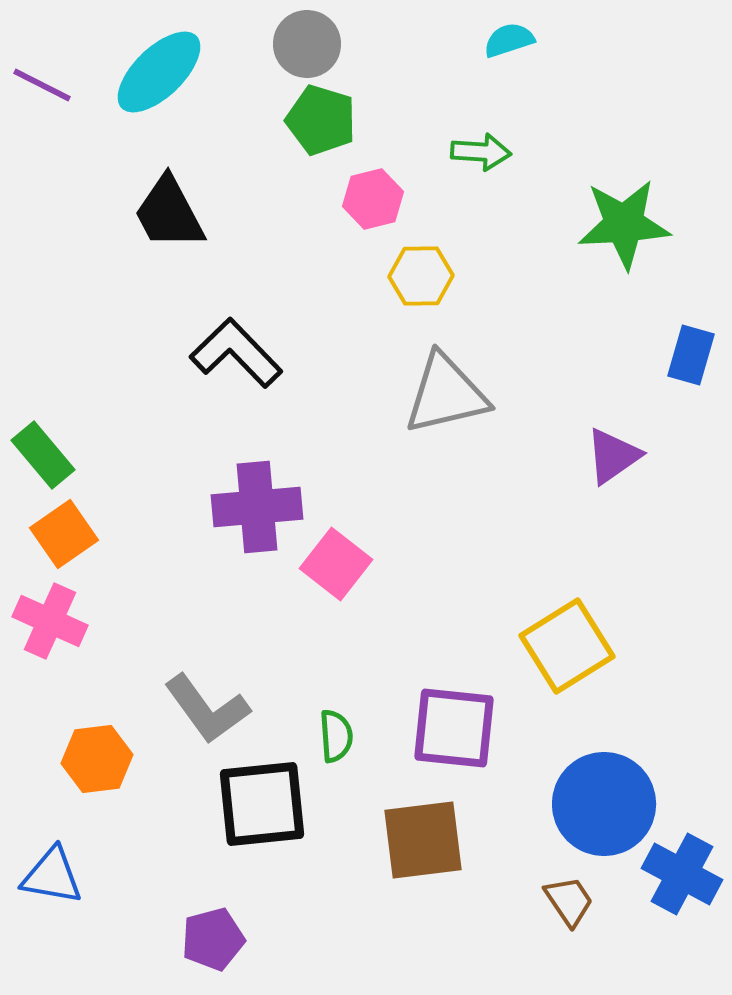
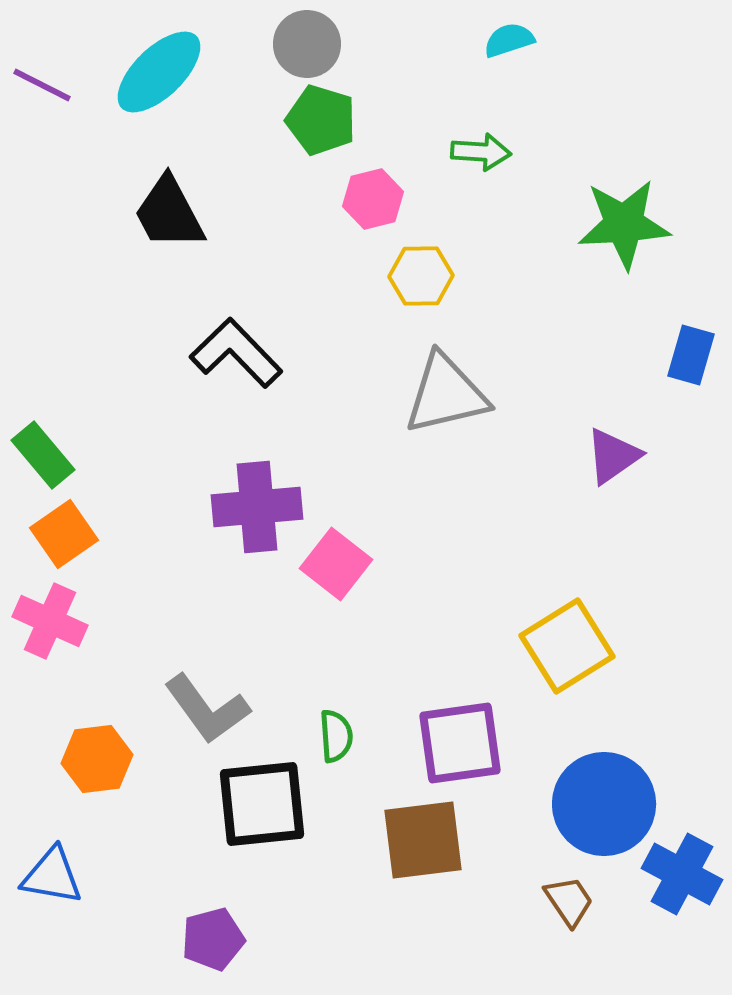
purple square: moved 6 px right, 15 px down; rotated 14 degrees counterclockwise
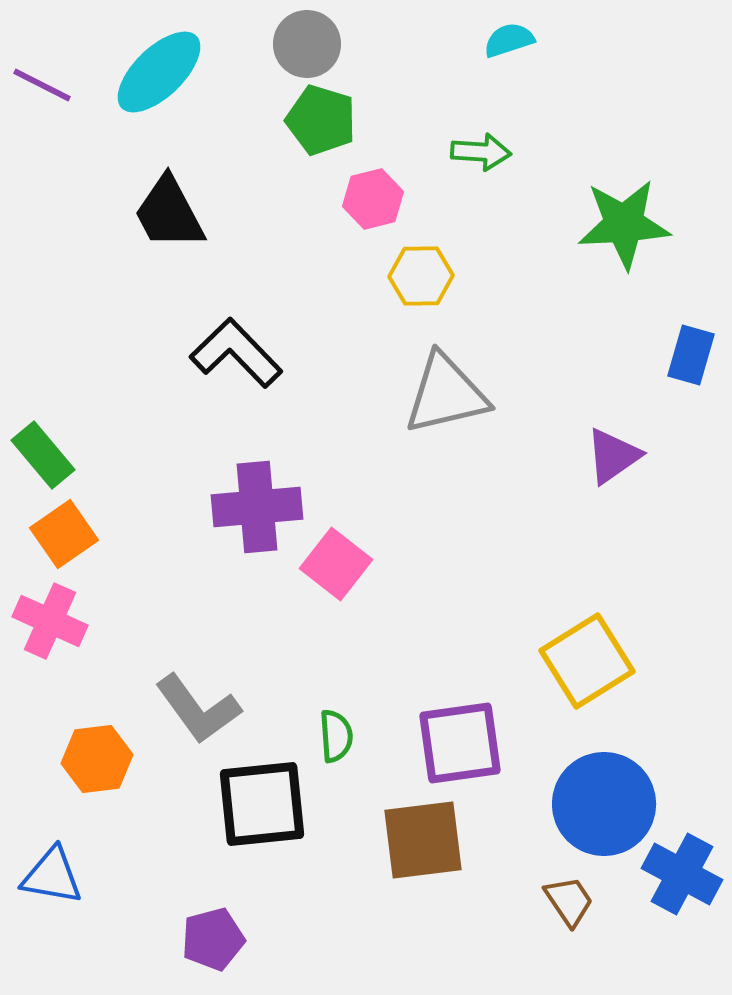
yellow square: moved 20 px right, 15 px down
gray L-shape: moved 9 px left
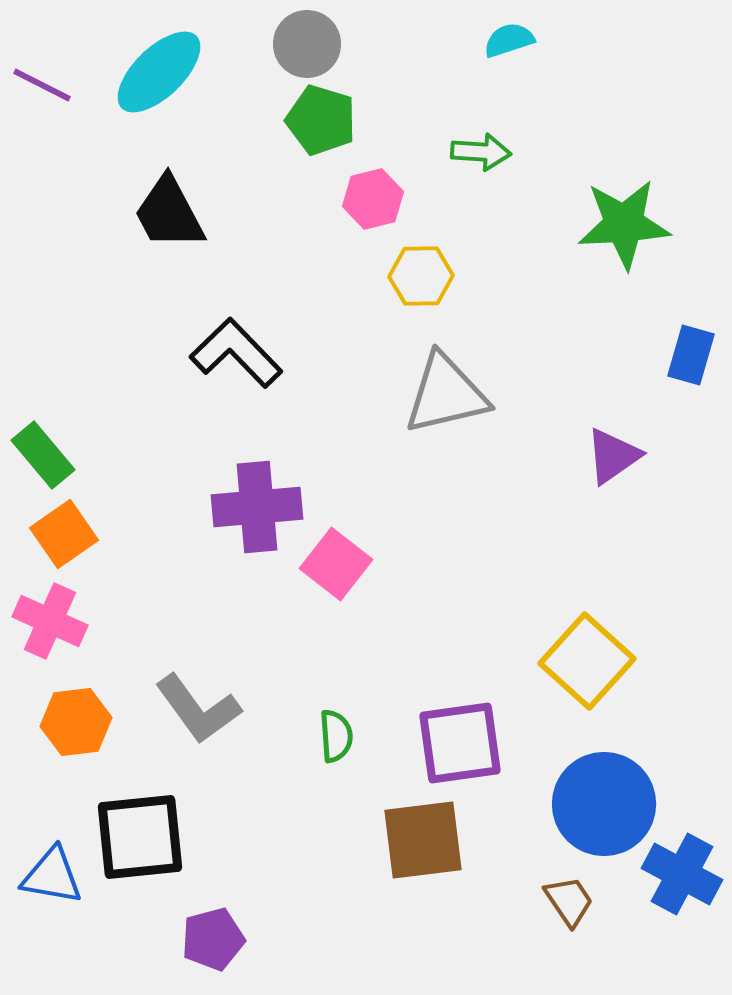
yellow square: rotated 16 degrees counterclockwise
orange hexagon: moved 21 px left, 37 px up
black square: moved 122 px left, 33 px down
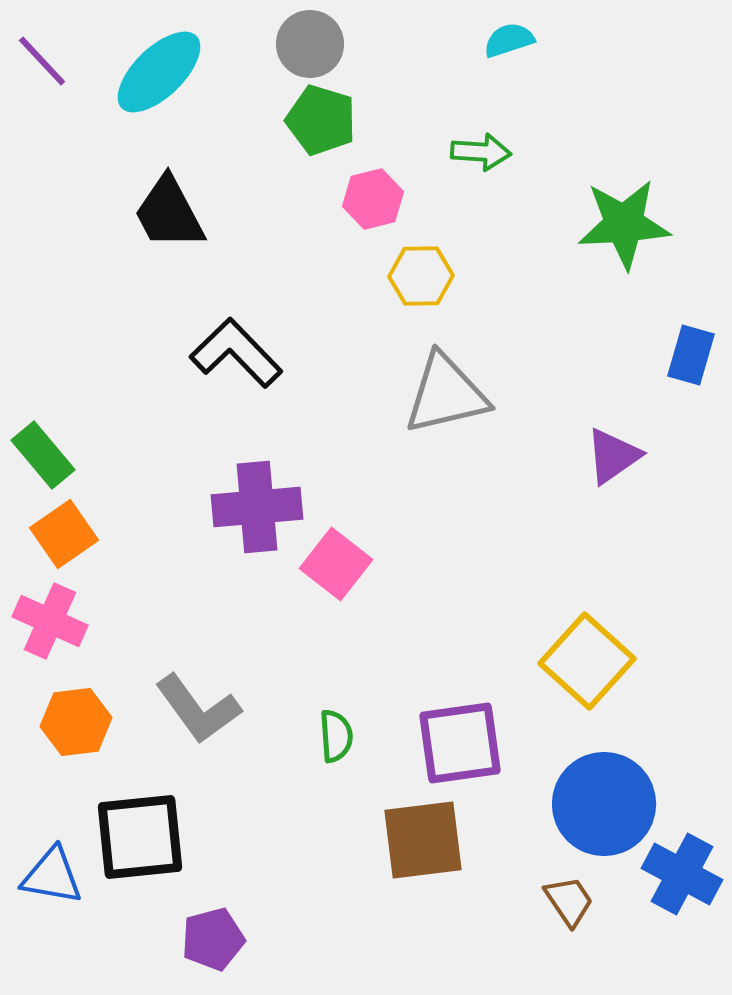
gray circle: moved 3 px right
purple line: moved 24 px up; rotated 20 degrees clockwise
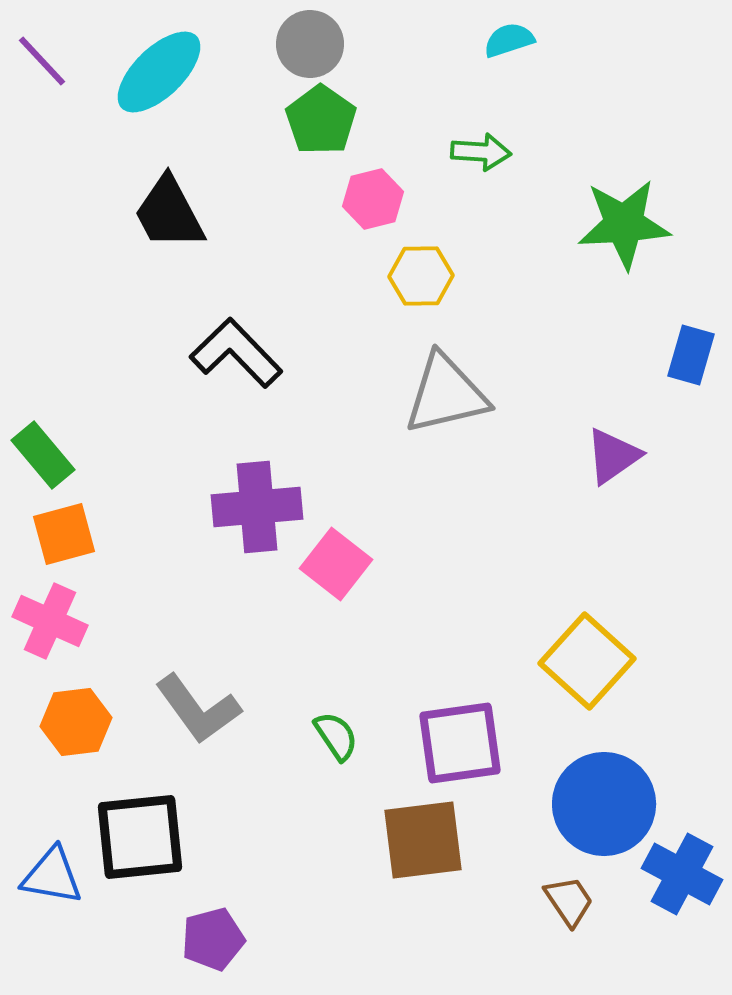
green pentagon: rotated 18 degrees clockwise
orange square: rotated 20 degrees clockwise
green semicircle: rotated 30 degrees counterclockwise
